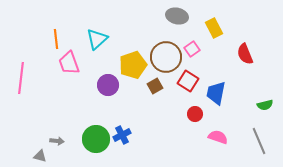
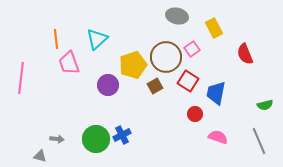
gray arrow: moved 2 px up
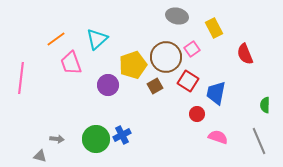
orange line: rotated 60 degrees clockwise
pink trapezoid: moved 2 px right
green semicircle: rotated 105 degrees clockwise
red circle: moved 2 px right
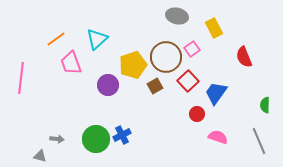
red semicircle: moved 1 px left, 3 px down
red square: rotated 15 degrees clockwise
blue trapezoid: rotated 25 degrees clockwise
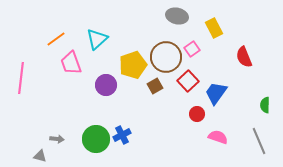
purple circle: moved 2 px left
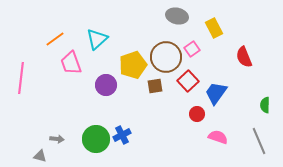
orange line: moved 1 px left
brown square: rotated 21 degrees clockwise
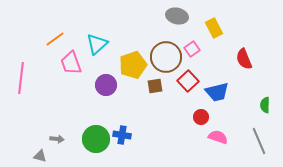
cyan triangle: moved 5 px down
red semicircle: moved 2 px down
blue trapezoid: moved 1 px right, 1 px up; rotated 140 degrees counterclockwise
red circle: moved 4 px right, 3 px down
blue cross: rotated 36 degrees clockwise
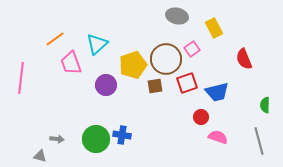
brown circle: moved 2 px down
red square: moved 1 px left, 2 px down; rotated 25 degrees clockwise
gray line: rotated 8 degrees clockwise
